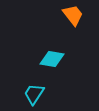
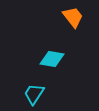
orange trapezoid: moved 2 px down
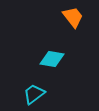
cyan trapezoid: rotated 20 degrees clockwise
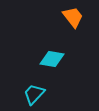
cyan trapezoid: rotated 10 degrees counterclockwise
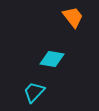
cyan trapezoid: moved 2 px up
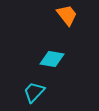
orange trapezoid: moved 6 px left, 2 px up
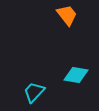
cyan diamond: moved 24 px right, 16 px down
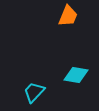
orange trapezoid: moved 1 px right, 1 px down; rotated 60 degrees clockwise
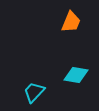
orange trapezoid: moved 3 px right, 6 px down
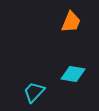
cyan diamond: moved 3 px left, 1 px up
